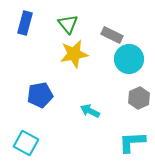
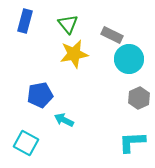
blue rectangle: moved 2 px up
cyan arrow: moved 26 px left, 9 px down
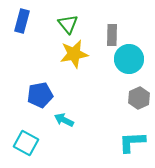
blue rectangle: moved 3 px left
gray rectangle: rotated 65 degrees clockwise
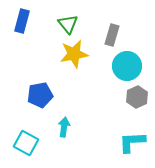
gray rectangle: rotated 15 degrees clockwise
cyan circle: moved 2 px left, 7 px down
gray hexagon: moved 2 px left, 1 px up
cyan arrow: moved 7 px down; rotated 72 degrees clockwise
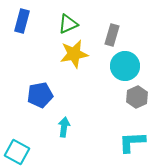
green triangle: rotated 45 degrees clockwise
cyan circle: moved 2 px left
cyan square: moved 9 px left, 9 px down
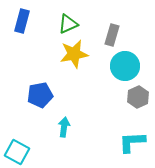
gray hexagon: moved 1 px right
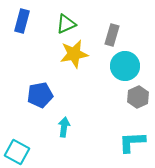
green triangle: moved 2 px left
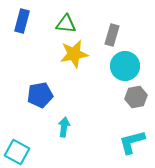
green triangle: rotated 30 degrees clockwise
gray hexagon: moved 2 px left; rotated 15 degrees clockwise
cyan L-shape: rotated 12 degrees counterclockwise
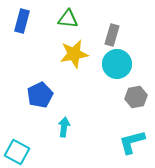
green triangle: moved 2 px right, 5 px up
cyan circle: moved 8 px left, 2 px up
blue pentagon: rotated 15 degrees counterclockwise
